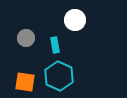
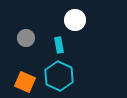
cyan rectangle: moved 4 px right
orange square: rotated 15 degrees clockwise
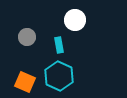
gray circle: moved 1 px right, 1 px up
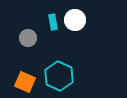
gray circle: moved 1 px right, 1 px down
cyan rectangle: moved 6 px left, 23 px up
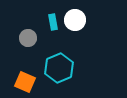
cyan hexagon: moved 8 px up; rotated 12 degrees clockwise
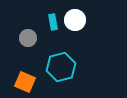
cyan hexagon: moved 2 px right, 1 px up; rotated 8 degrees clockwise
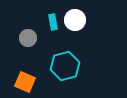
cyan hexagon: moved 4 px right, 1 px up
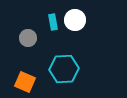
cyan hexagon: moved 1 px left, 3 px down; rotated 12 degrees clockwise
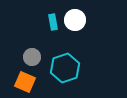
gray circle: moved 4 px right, 19 px down
cyan hexagon: moved 1 px right, 1 px up; rotated 16 degrees counterclockwise
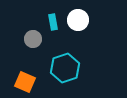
white circle: moved 3 px right
gray circle: moved 1 px right, 18 px up
